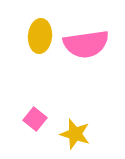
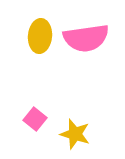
pink semicircle: moved 6 px up
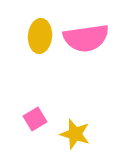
pink square: rotated 20 degrees clockwise
